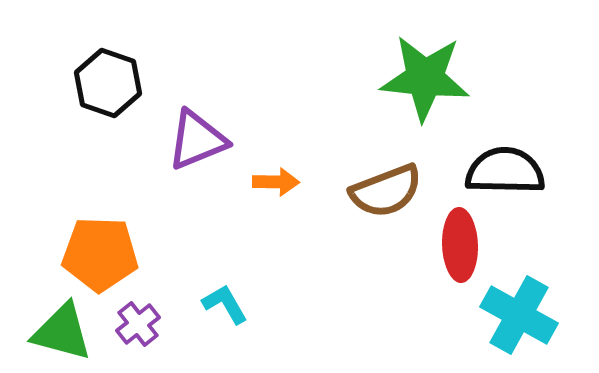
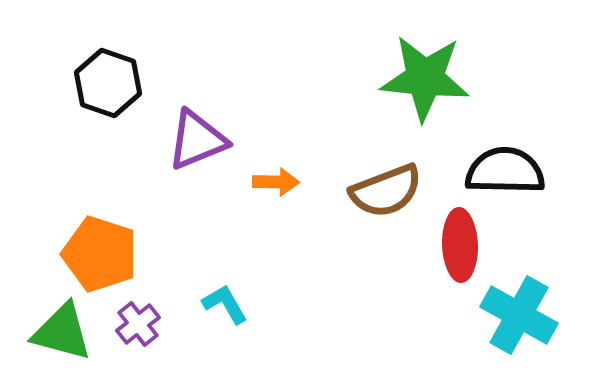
orange pentagon: rotated 16 degrees clockwise
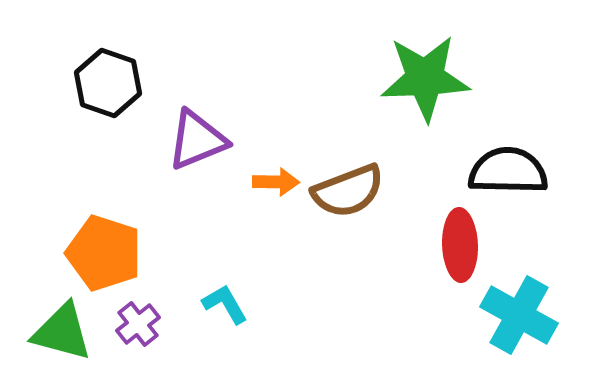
green star: rotated 8 degrees counterclockwise
black semicircle: moved 3 px right
brown semicircle: moved 38 px left
orange pentagon: moved 4 px right, 1 px up
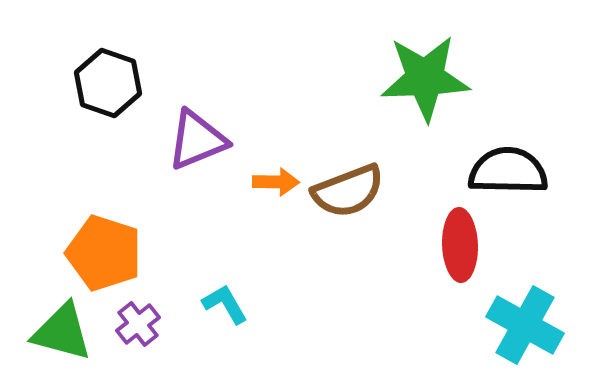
cyan cross: moved 6 px right, 10 px down
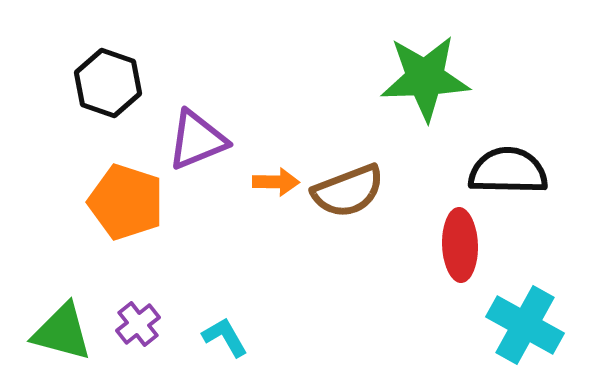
orange pentagon: moved 22 px right, 51 px up
cyan L-shape: moved 33 px down
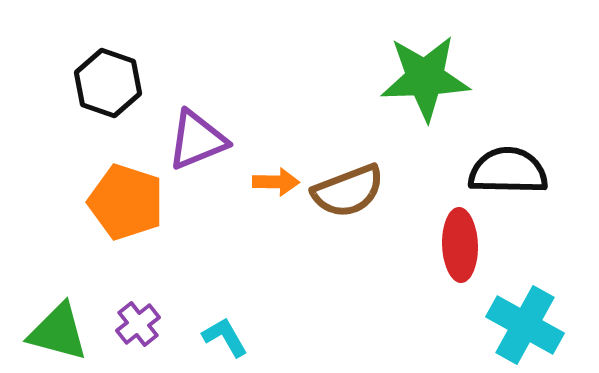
green triangle: moved 4 px left
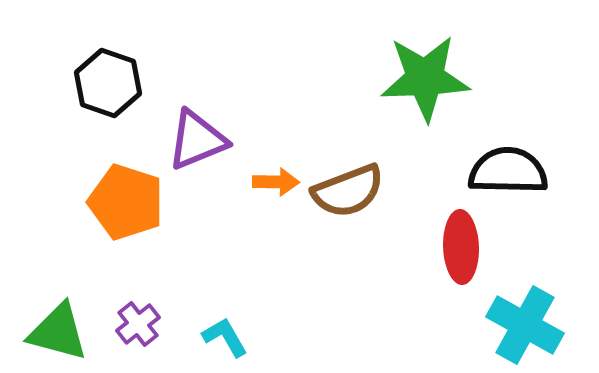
red ellipse: moved 1 px right, 2 px down
